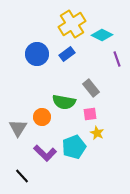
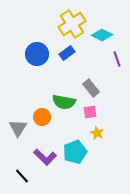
blue rectangle: moved 1 px up
pink square: moved 2 px up
cyan pentagon: moved 1 px right, 5 px down
purple L-shape: moved 4 px down
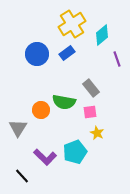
cyan diamond: rotated 65 degrees counterclockwise
orange circle: moved 1 px left, 7 px up
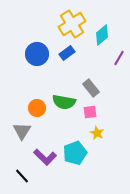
purple line: moved 2 px right, 1 px up; rotated 49 degrees clockwise
orange circle: moved 4 px left, 2 px up
gray triangle: moved 4 px right, 3 px down
cyan pentagon: moved 1 px down
